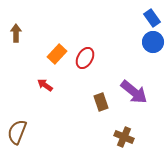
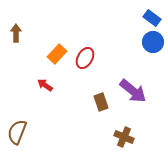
blue rectangle: rotated 18 degrees counterclockwise
purple arrow: moved 1 px left, 1 px up
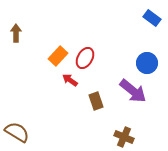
blue circle: moved 6 px left, 21 px down
orange rectangle: moved 1 px right, 2 px down
red arrow: moved 25 px right, 5 px up
brown rectangle: moved 5 px left, 1 px up
brown semicircle: rotated 100 degrees clockwise
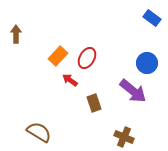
brown arrow: moved 1 px down
red ellipse: moved 2 px right
brown rectangle: moved 2 px left, 2 px down
brown semicircle: moved 22 px right
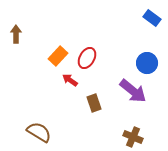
brown cross: moved 9 px right
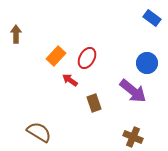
orange rectangle: moved 2 px left
